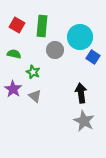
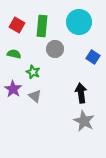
cyan circle: moved 1 px left, 15 px up
gray circle: moved 1 px up
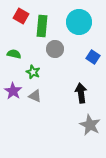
red square: moved 4 px right, 9 px up
purple star: moved 2 px down
gray triangle: rotated 16 degrees counterclockwise
gray star: moved 6 px right, 4 px down
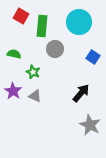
black arrow: rotated 48 degrees clockwise
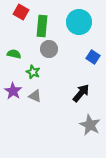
red square: moved 4 px up
gray circle: moved 6 px left
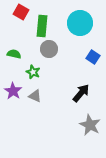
cyan circle: moved 1 px right, 1 px down
